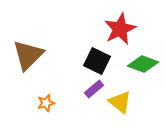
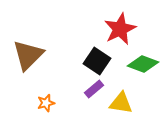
black square: rotated 8 degrees clockwise
yellow triangle: moved 1 px right, 1 px down; rotated 30 degrees counterclockwise
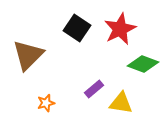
black square: moved 20 px left, 33 px up
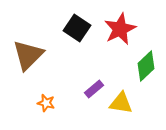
green diamond: moved 3 px right, 2 px down; rotated 64 degrees counterclockwise
orange star: rotated 30 degrees clockwise
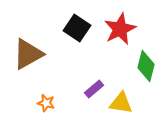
brown triangle: moved 1 px up; rotated 16 degrees clockwise
green diamond: rotated 32 degrees counterclockwise
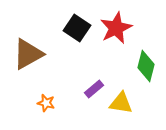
red star: moved 4 px left, 1 px up
